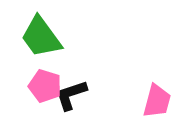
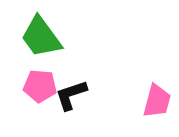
pink pentagon: moved 5 px left; rotated 12 degrees counterclockwise
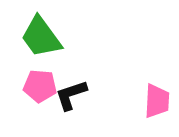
pink trapezoid: rotated 12 degrees counterclockwise
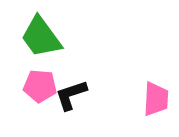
pink trapezoid: moved 1 px left, 2 px up
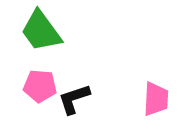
green trapezoid: moved 6 px up
black L-shape: moved 3 px right, 4 px down
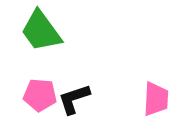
pink pentagon: moved 9 px down
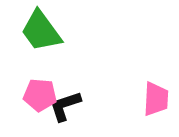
black L-shape: moved 9 px left, 7 px down
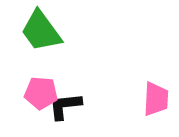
pink pentagon: moved 1 px right, 2 px up
black L-shape: rotated 12 degrees clockwise
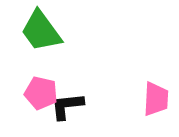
pink pentagon: rotated 8 degrees clockwise
black L-shape: moved 2 px right
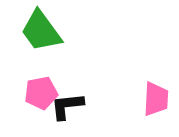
pink pentagon: rotated 24 degrees counterclockwise
